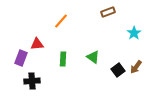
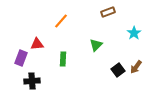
green triangle: moved 3 px right, 12 px up; rotated 40 degrees clockwise
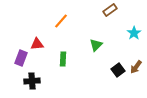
brown rectangle: moved 2 px right, 2 px up; rotated 16 degrees counterclockwise
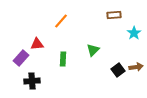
brown rectangle: moved 4 px right, 5 px down; rotated 32 degrees clockwise
green triangle: moved 3 px left, 5 px down
purple rectangle: rotated 21 degrees clockwise
brown arrow: rotated 136 degrees counterclockwise
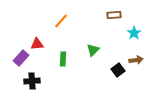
brown arrow: moved 7 px up
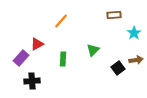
red triangle: rotated 24 degrees counterclockwise
black square: moved 2 px up
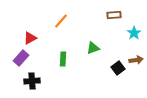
red triangle: moved 7 px left, 6 px up
green triangle: moved 2 px up; rotated 24 degrees clockwise
